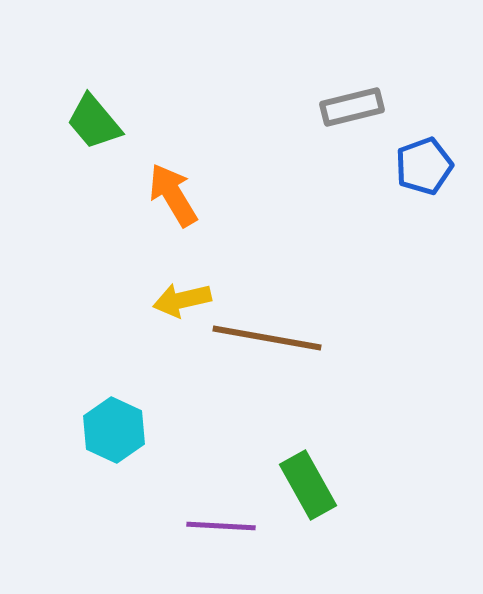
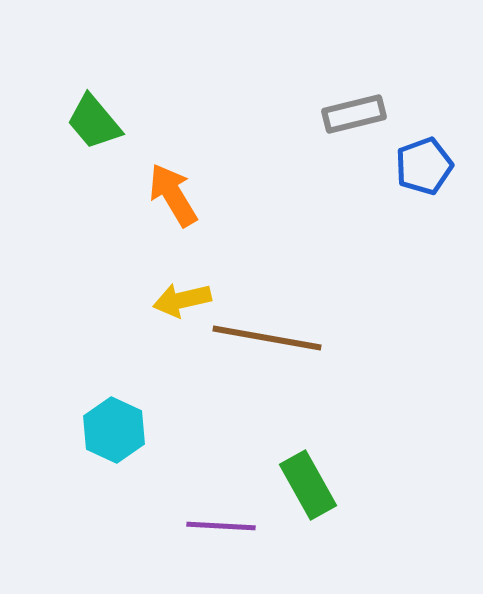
gray rectangle: moved 2 px right, 7 px down
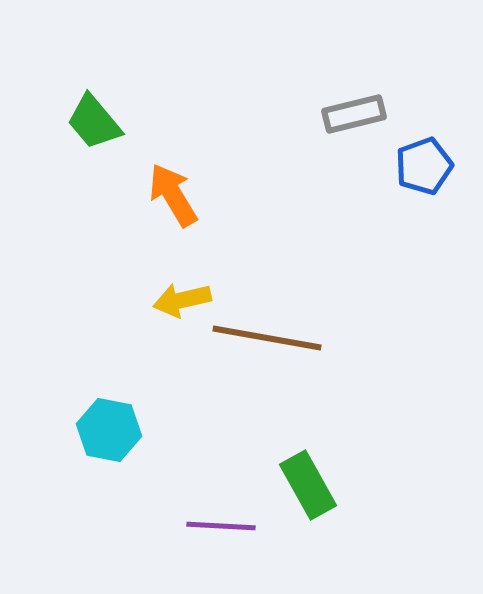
cyan hexagon: moved 5 px left; rotated 14 degrees counterclockwise
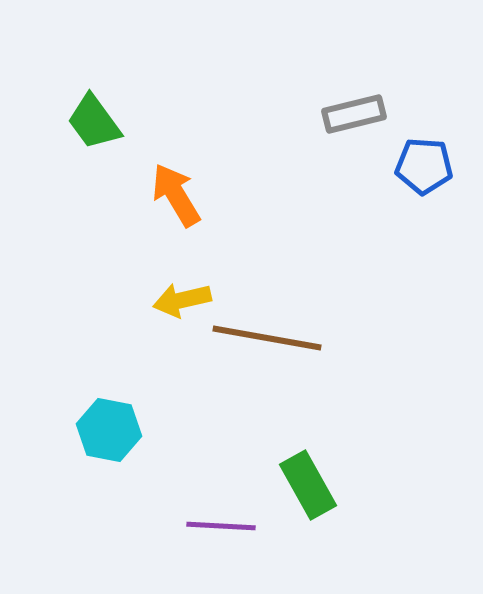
green trapezoid: rotated 4 degrees clockwise
blue pentagon: rotated 24 degrees clockwise
orange arrow: moved 3 px right
